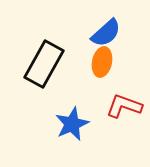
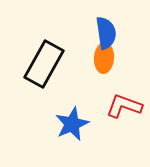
blue semicircle: rotated 56 degrees counterclockwise
orange ellipse: moved 2 px right, 4 px up; rotated 8 degrees counterclockwise
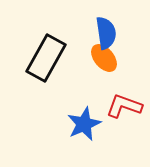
orange ellipse: rotated 44 degrees counterclockwise
black rectangle: moved 2 px right, 6 px up
blue star: moved 12 px right
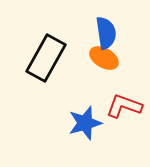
orange ellipse: rotated 20 degrees counterclockwise
blue star: moved 1 px right, 1 px up; rotated 8 degrees clockwise
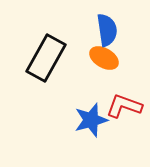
blue semicircle: moved 1 px right, 3 px up
blue star: moved 6 px right, 3 px up
